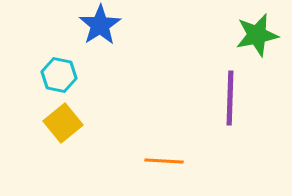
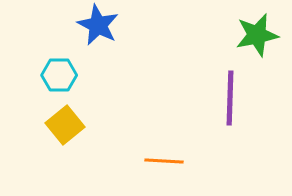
blue star: moved 2 px left; rotated 12 degrees counterclockwise
cyan hexagon: rotated 12 degrees counterclockwise
yellow square: moved 2 px right, 2 px down
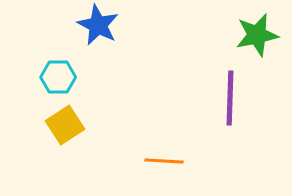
cyan hexagon: moved 1 px left, 2 px down
yellow square: rotated 6 degrees clockwise
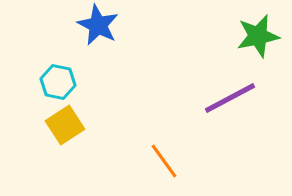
green star: moved 1 px right, 1 px down
cyan hexagon: moved 5 px down; rotated 12 degrees clockwise
purple line: rotated 60 degrees clockwise
orange line: rotated 51 degrees clockwise
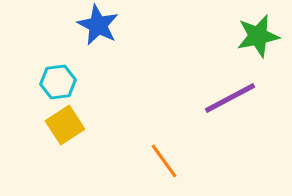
cyan hexagon: rotated 20 degrees counterclockwise
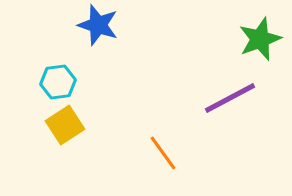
blue star: rotated 9 degrees counterclockwise
green star: moved 2 px right, 3 px down; rotated 9 degrees counterclockwise
orange line: moved 1 px left, 8 px up
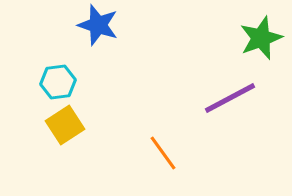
green star: moved 1 px right, 1 px up
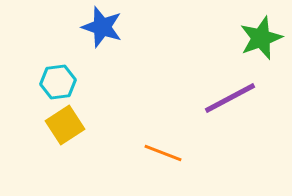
blue star: moved 4 px right, 2 px down
orange line: rotated 33 degrees counterclockwise
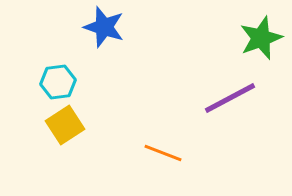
blue star: moved 2 px right
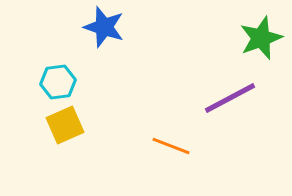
yellow square: rotated 9 degrees clockwise
orange line: moved 8 px right, 7 px up
